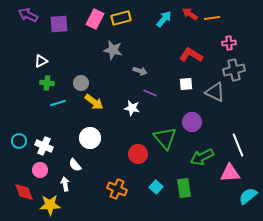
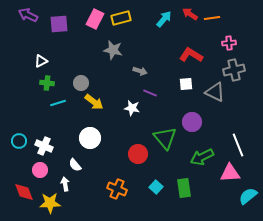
yellow star: moved 2 px up
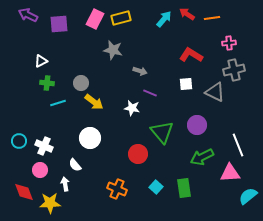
red arrow: moved 3 px left
purple circle: moved 5 px right, 3 px down
green triangle: moved 3 px left, 6 px up
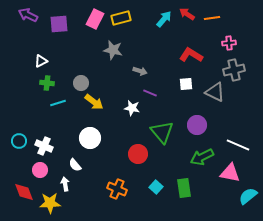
white line: rotated 45 degrees counterclockwise
pink triangle: rotated 15 degrees clockwise
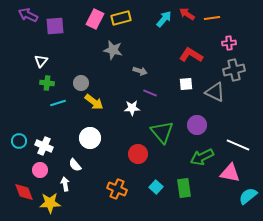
purple square: moved 4 px left, 2 px down
white triangle: rotated 24 degrees counterclockwise
white star: rotated 14 degrees counterclockwise
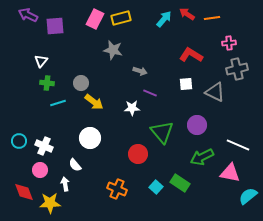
gray cross: moved 3 px right, 1 px up
green rectangle: moved 4 px left, 5 px up; rotated 48 degrees counterclockwise
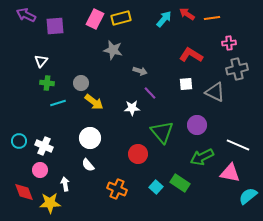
purple arrow: moved 2 px left
purple line: rotated 24 degrees clockwise
white semicircle: moved 13 px right
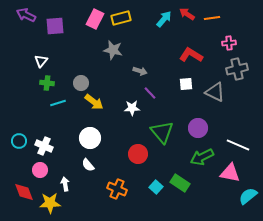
purple circle: moved 1 px right, 3 px down
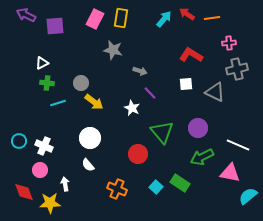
yellow rectangle: rotated 66 degrees counterclockwise
white triangle: moved 1 px right, 2 px down; rotated 24 degrees clockwise
white star: rotated 28 degrees clockwise
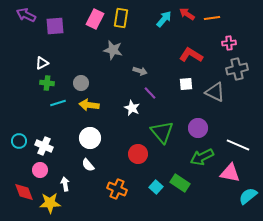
yellow arrow: moved 5 px left, 3 px down; rotated 150 degrees clockwise
